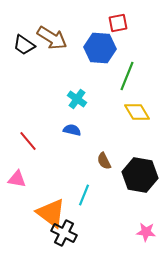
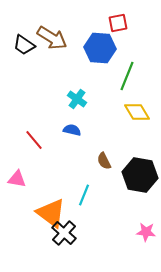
red line: moved 6 px right, 1 px up
black cross: rotated 15 degrees clockwise
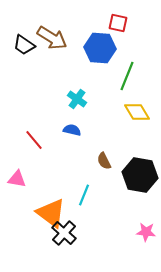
red square: rotated 24 degrees clockwise
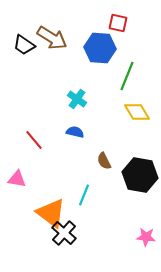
blue semicircle: moved 3 px right, 2 px down
pink star: moved 5 px down
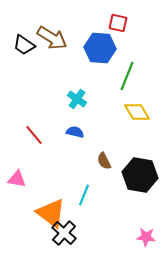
red line: moved 5 px up
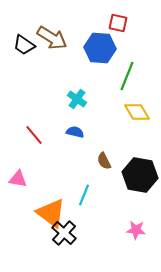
pink triangle: moved 1 px right
pink star: moved 10 px left, 7 px up
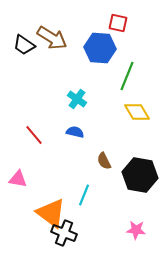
black cross: rotated 20 degrees counterclockwise
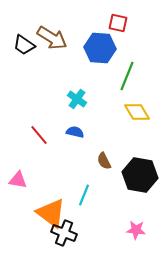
red line: moved 5 px right
pink triangle: moved 1 px down
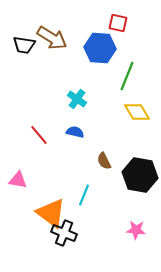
black trapezoid: rotated 25 degrees counterclockwise
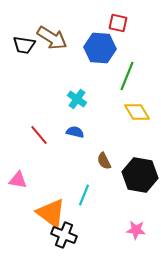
black cross: moved 2 px down
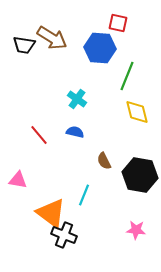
yellow diamond: rotated 16 degrees clockwise
